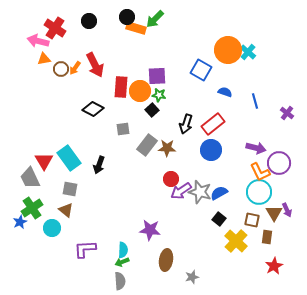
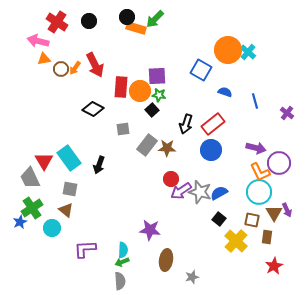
red cross at (55, 28): moved 2 px right, 6 px up
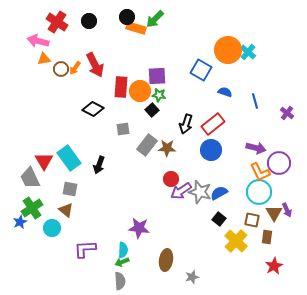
purple star at (150, 230): moved 11 px left, 2 px up
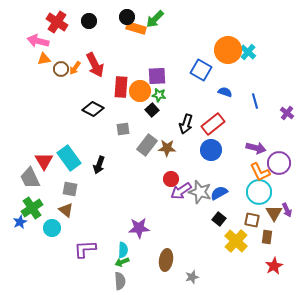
purple star at (139, 228): rotated 10 degrees counterclockwise
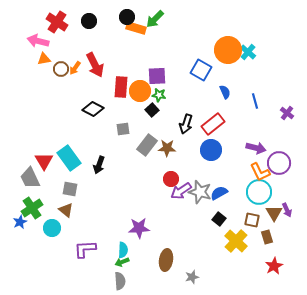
blue semicircle at (225, 92): rotated 48 degrees clockwise
brown rectangle at (267, 237): rotated 24 degrees counterclockwise
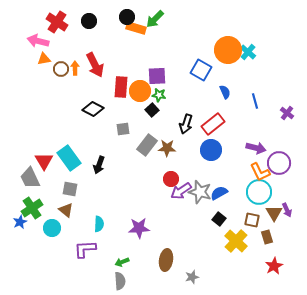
orange arrow at (75, 68): rotated 144 degrees clockwise
cyan semicircle at (123, 250): moved 24 px left, 26 px up
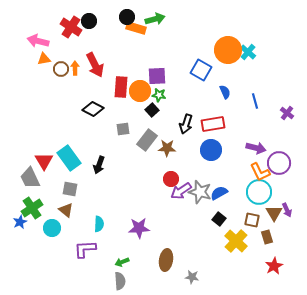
green arrow at (155, 19): rotated 150 degrees counterclockwise
red cross at (57, 22): moved 14 px right, 5 px down
red rectangle at (213, 124): rotated 30 degrees clockwise
gray rectangle at (147, 145): moved 5 px up
gray star at (192, 277): rotated 24 degrees clockwise
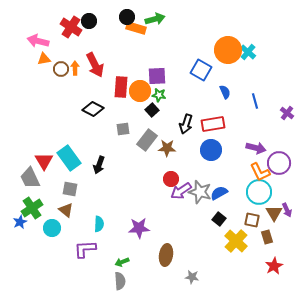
brown ellipse at (166, 260): moved 5 px up
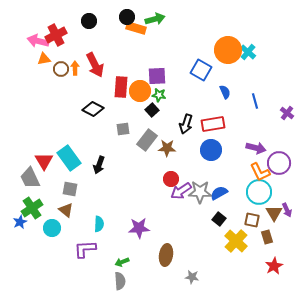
red cross at (71, 27): moved 15 px left, 8 px down; rotated 30 degrees clockwise
gray star at (200, 192): rotated 15 degrees counterclockwise
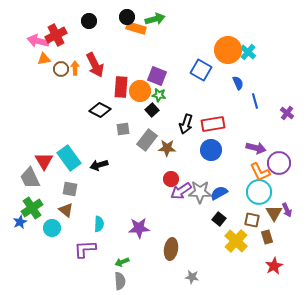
purple square at (157, 76): rotated 24 degrees clockwise
blue semicircle at (225, 92): moved 13 px right, 9 px up
black diamond at (93, 109): moved 7 px right, 1 px down
black arrow at (99, 165): rotated 54 degrees clockwise
brown ellipse at (166, 255): moved 5 px right, 6 px up
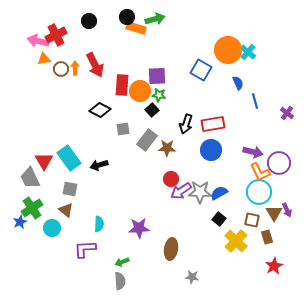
purple square at (157, 76): rotated 24 degrees counterclockwise
red rectangle at (121, 87): moved 1 px right, 2 px up
purple arrow at (256, 148): moved 3 px left, 4 px down
